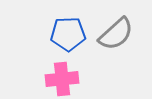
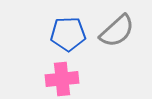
gray semicircle: moved 1 px right, 3 px up
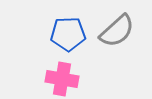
pink cross: rotated 16 degrees clockwise
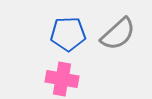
gray semicircle: moved 1 px right, 3 px down
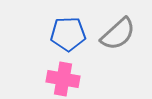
pink cross: moved 1 px right
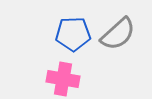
blue pentagon: moved 5 px right
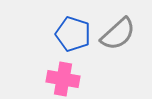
blue pentagon: rotated 20 degrees clockwise
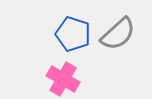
pink cross: rotated 20 degrees clockwise
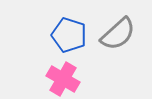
blue pentagon: moved 4 px left, 1 px down
